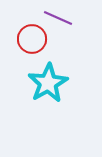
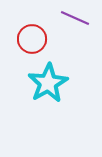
purple line: moved 17 px right
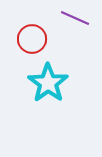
cyan star: rotated 6 degrees counterclockwise
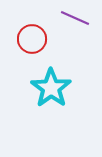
cyan star: moved 3 px right, 5 px down
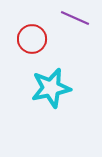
cyan star: rotated 24 degrees clockwise
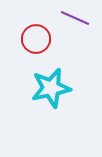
red circle: moved 4 px right
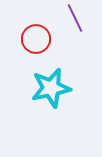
purple line: rotated 40 degrees clockwise
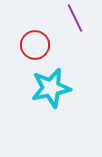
red circle: moved 1 px left, 6 px down
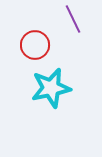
purple line: moved 2 px left, 1 px down
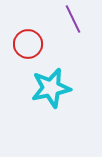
red circle: moved 7 px left, 1 px up
